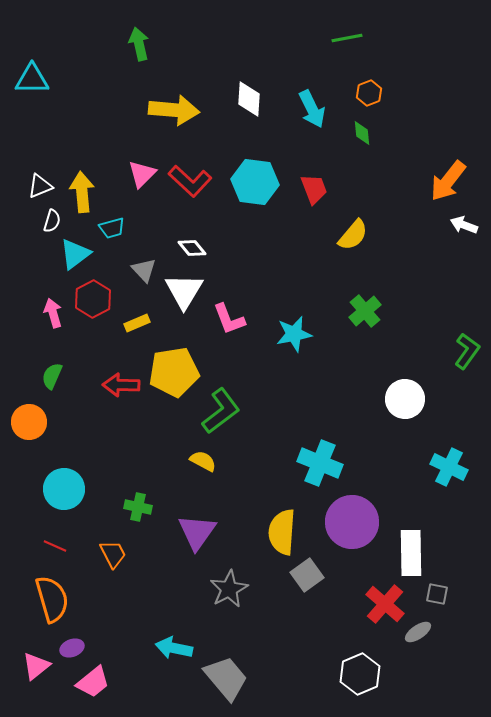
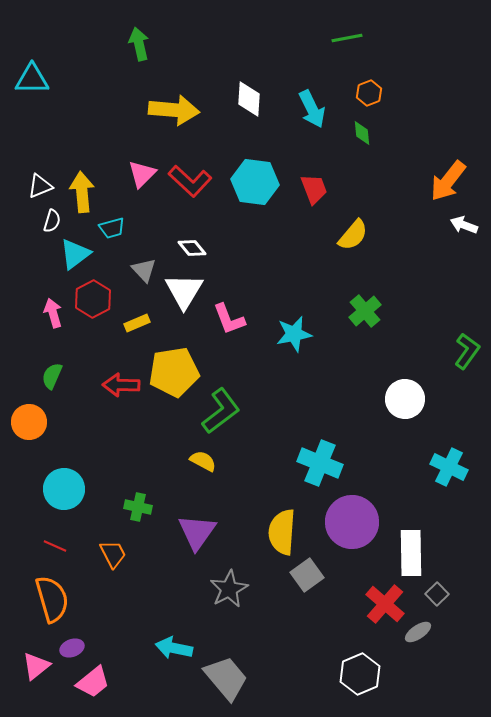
gray square at (437, 594): rotated 35 degrees clockwise
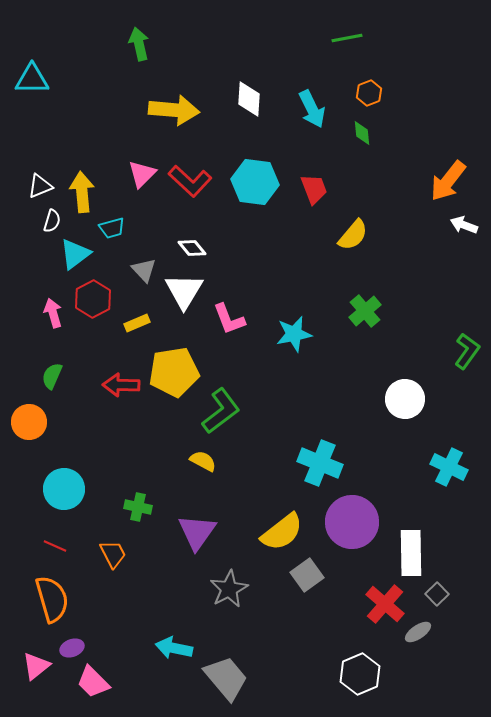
yellow semicircle at (282, 532): rotated 132 degrees counterclockwise
pink trapezoid at (93, 682): rotated 84 degrees clockwise
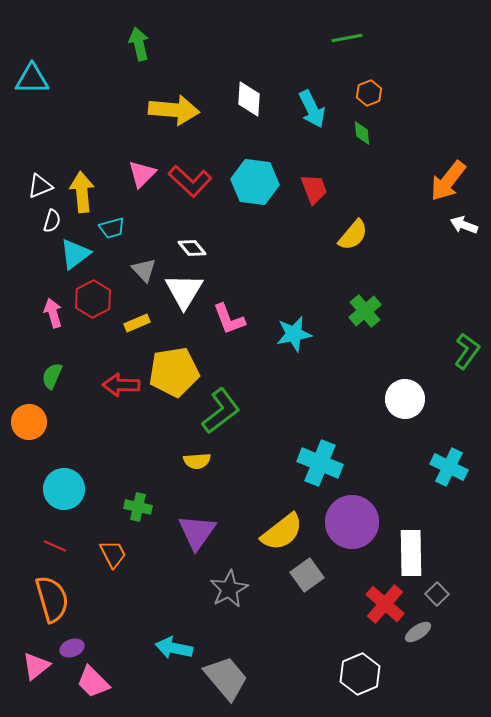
yellow semicircle at (203, 461): moved 6 px left; rotated 148 degrees clockwise
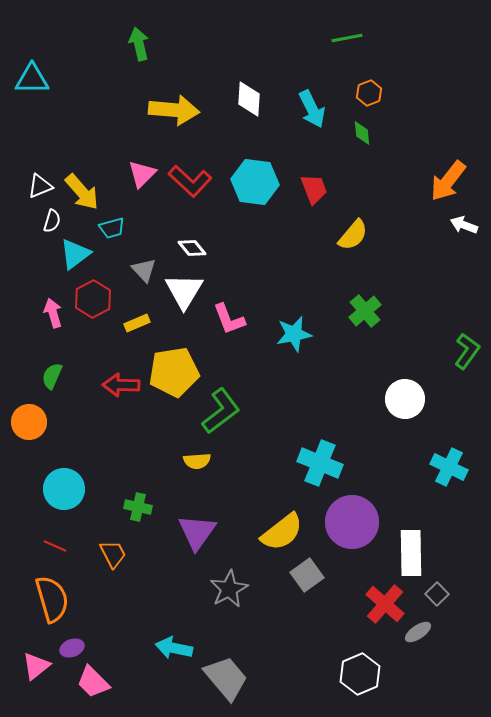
yellow arrow at (82, 192): rotated 144 degrees clockwise
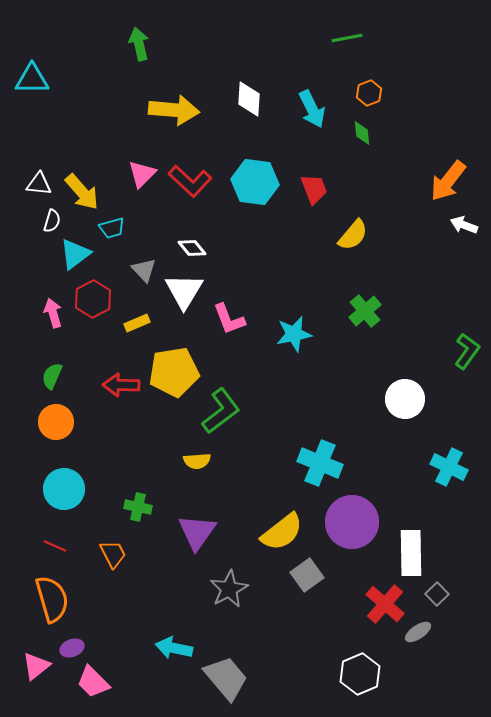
white triangle at (40, 186): moved 1 px left, 2 px up; rotated 28 degrees clockwise
orange circle at (29, 422): moved 27 px right
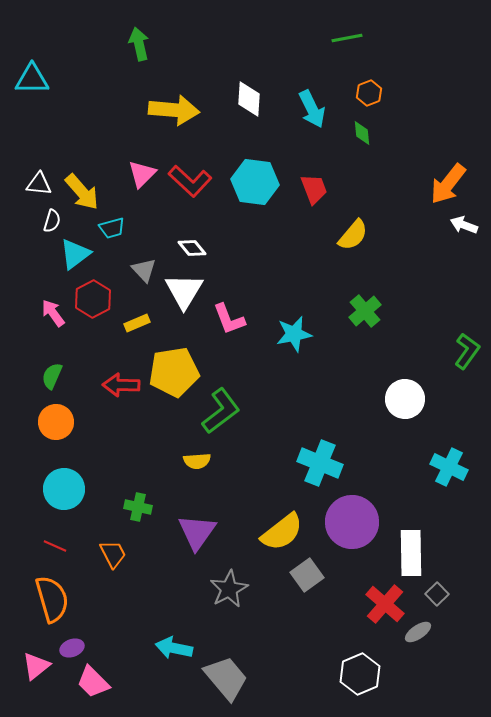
orange arrow at (448, 181): moved 3 px down
pink arrow at (53, 313): rotated 20 degrees counterclockwise
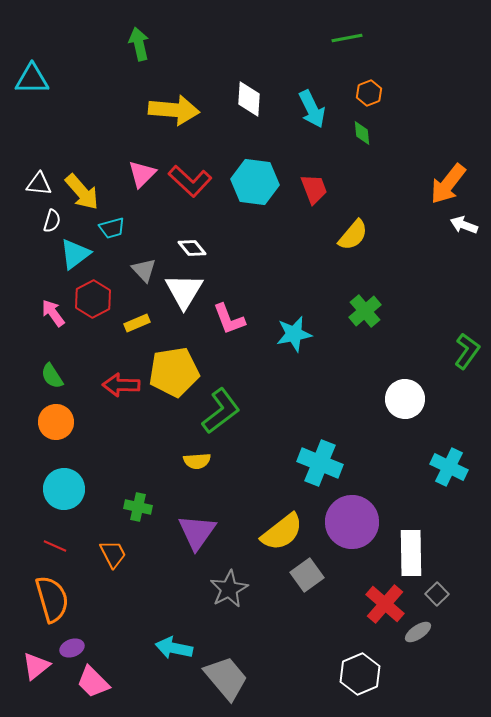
green semicircle at (52, 376): rotated 56 degrees counterclockwise
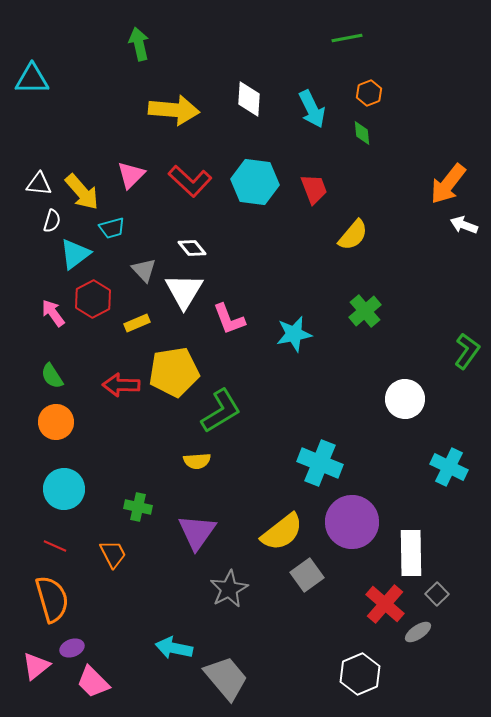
pink triangle at (142, 174): moved 11 px left, 1 px down
green L-shape at (221, 411): rotated 6 degrees clockwise
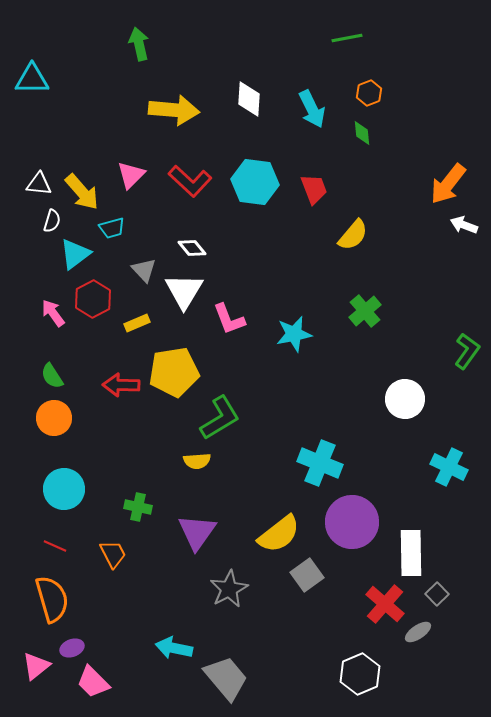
green L-shape at (221, 411): moved 1 px left, 7 px down
orange circle at (56, 422): moved 2 px left, 4 px up
yellow semicircle at (282, 532): moved 3 px left, 2 px down
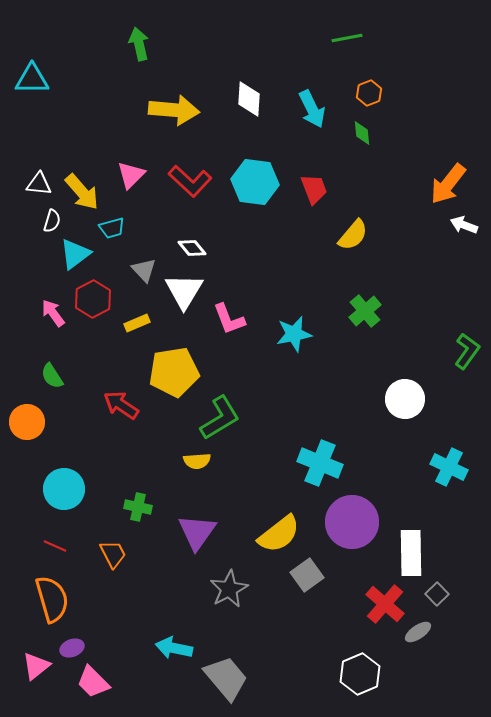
red arrow at (121, 385): moved 20 px down; rotated 33 degrees clockwise
orange circle at (54, 418): moved 27 px left, 4 px down
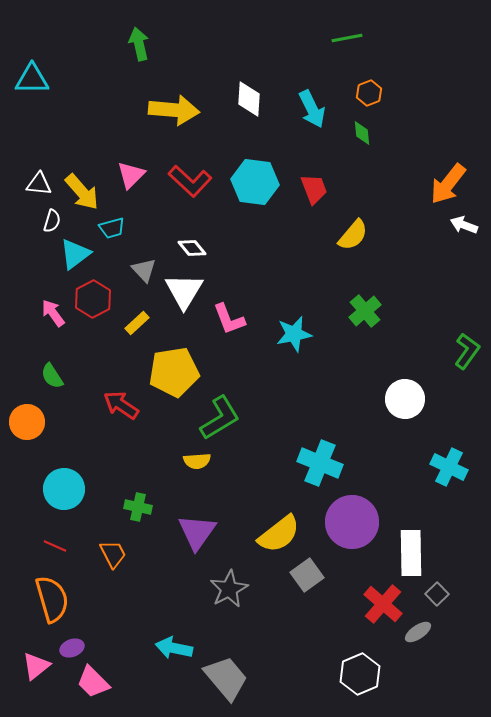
yellow rectangle at (137, 323): rotated 20 degrees counterclockwise
red cross at (385, 604): moved 2 px left
